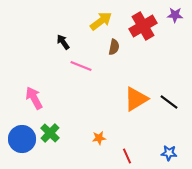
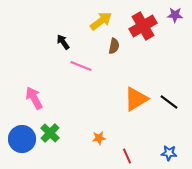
brown semicircle: moved 1 px up
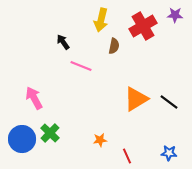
yellow arrow: moved 1 px up; rotated 140 degrees clockwise
orange star: moved 1 px right, 2 px down
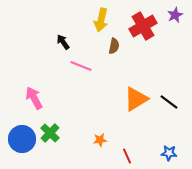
purple star: rotated 28 degrees counterclockwise
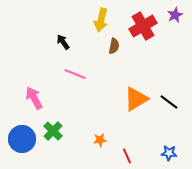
pink line: moved 6 px left, 8 px down
green cross: moved 3 px right, 2 px up
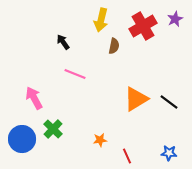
purple star: moved 4 px down
green cross: moved 2 px up
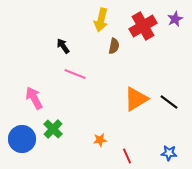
black arrow: moved 4 px down
